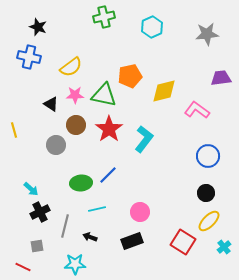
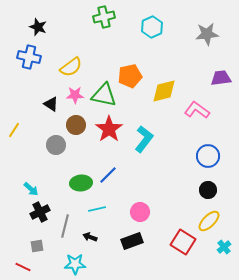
yellow line: rotated 49 degrees clockwise
black circle: moved 2 px right, 3 px up
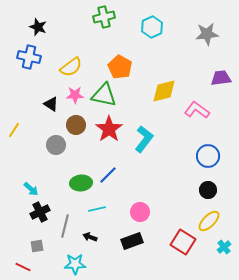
orange pentagon: moved 10 px left, 9 px up; rotated 30 degrees counterclockwise
